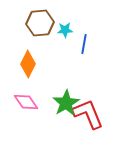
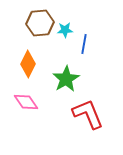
green star: moved 24 px up
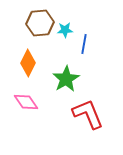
orange diamond: moved 1 px up
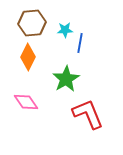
brown hexagon: moved 8 px left
blue line: moved 4 px left, 1 px up
orange diamond: moved 6 px up
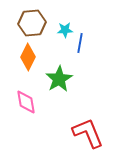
green star: moved 7 px left
pink diamond: rotated 25 degrees clockwise
red L-shape: moved 19 px down
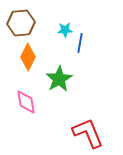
brown hexagon: moved 11 px left
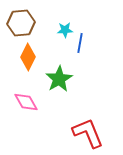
pink diamond: rotated 20 degrees counterclockwise
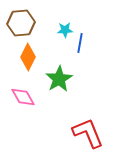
pink diamond: moved 3 px left, 5 px up
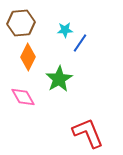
blue line: rotated 24 degrees clockwise
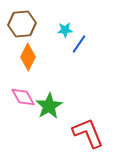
brown hexagon: moved 1 px right, 1 px down
blue line: moved 1 px left, 1 px down
green star: moved 10 px left, 27 px down
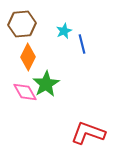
cyan star: moved 1 px left, 1 px down; rotated 21 degrees counterclockwise
blue line: moved 3 px right; rotated 48 degrees counterclockwise
pink diamond: moved 2 px right, 5 px up
green star: moved 3 px left, 22 px up
red L-shape: rotated 48 degrees counterclockwise
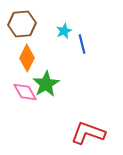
orange diamond: moved 1 px left, 1 px down
